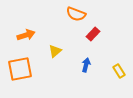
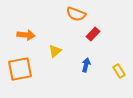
orange arrow: rotated 24 degrees clockwise
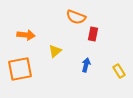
orange semicircle: moved 3 px down
red rectangle: rotated 32 degrees counterclockwise
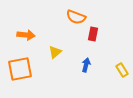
yellow triangle: moved 1 px down
yellow rectangle: moved 3 px right, 1 px up
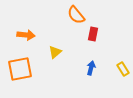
orange semicircle: moved 2 px up; rotated 30 degrees clockwise
blue arrow: moved 5 px right, 3 px down
yellow rectangle: moved 1 px right, 1 px up
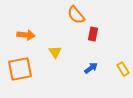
yellow triangle: rotated 24 degrees counterclockwise
blue arrow: rotated 40 degrees clockwise
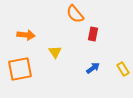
orange semicircle: moved 1 px left, 1 px up
blue arrow: moved 2 px right
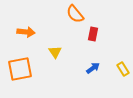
orange arrow: moved 3 px up
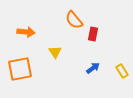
orange semicircle: moved 1 px left, 6 px down
yellow rectangle: moved 1 px left, 2 px down
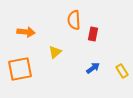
orange semicircle: rotated 36 degrees clockwise
yellow triangle: rotated 24 degrees clockwise
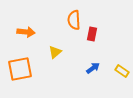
red rectangle: moved 1 px left
yellow rectangle: rotated 24 degrees counterclockwise
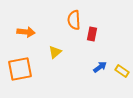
blue arrow: moved 7 px right, 1 px up
